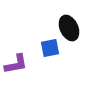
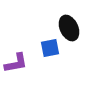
purple L-shape: moved 1 px up
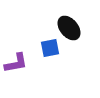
black ellipse: rotated 15 degrees counterclockwise
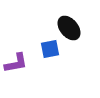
blue square: moved 1 px down
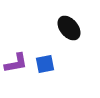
blue square: moved 5 px left, 15 px down
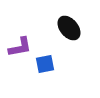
purple L-shape: moved 4 px right, 16 px up
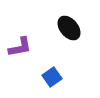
blue square: moved 7 px right, 13 px down; rotated 24 degrees counterclockwise
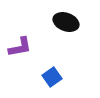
black ellipse: moved 3 px left, 6 px up; rotated 30 degrees counterclockwise
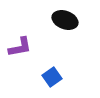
black ellipse: moved 1 px left, 2 px up
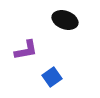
purple L-shape: moved 6 px right, 3 px down
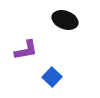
blue square: rotated 12 degrees counterclockwise
